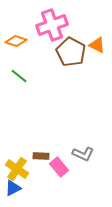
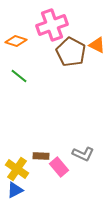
blue triangle: moved 2 px right, 2 px down
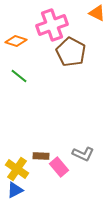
orange triangle: moved 32 px up
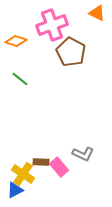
green line: moved 1 px right, 3 px down
brown rectangle: moved 6 px down
yellow cross: moved 6 px right, 5 px down
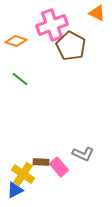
brown pentagon: moved 6 px up
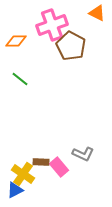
orange diamond: rotated 20 degrees counterclockwise
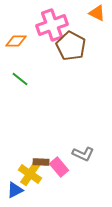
yellow cross: moved 7 px right
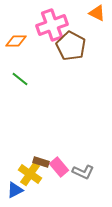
gray L-shape: moved 18 px down
brown rectangle: rotated 14 degrees clockwise
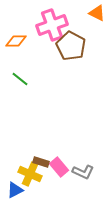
yellow cross: rotated 10 degrees counterclockwise
